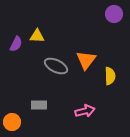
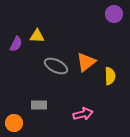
orange triangle: moved 2 px down; rotated 15 degrees clockwise
pink arrow: moved 2 px left, 3 px down
orange circle: moved 2 px right, 1 px down
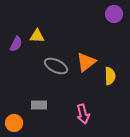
pink arrow: rotated 90 degrees clockwise
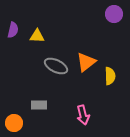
purple semicircle: moved 3 px left, 14 px up; rotated 14 degrees counterclockwise
pink arrow: moved 1 px down
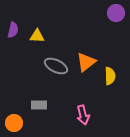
purple circle: moved 2 px right, 1 px up
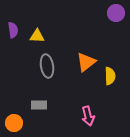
purple semicircle: rotated 21 degrees counterclockwise
gray ellipse: moved 9 px left; rotated 55 degrees clockwise
pink arrow: moved 5 px right, 1 px down
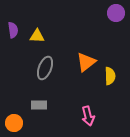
gray ellipse: moved 2 px left, 2 px down; rotated 30 degrees clockwise
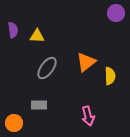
gray ellipse: moved 2 px right; rotated 15 degrees clockwise
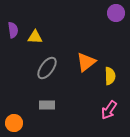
yellow triangle: moved 2 px left, 1 px down
gray rectangle: moved 8 px right
pink arrow: moved 21 px right, 6 px up; rotated 48 degrees clockwise
